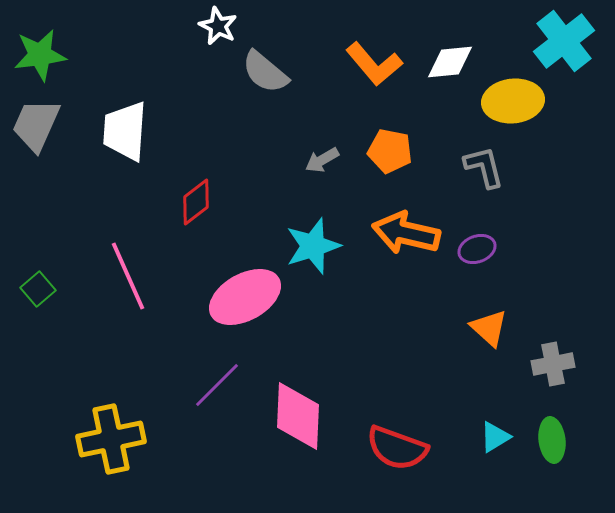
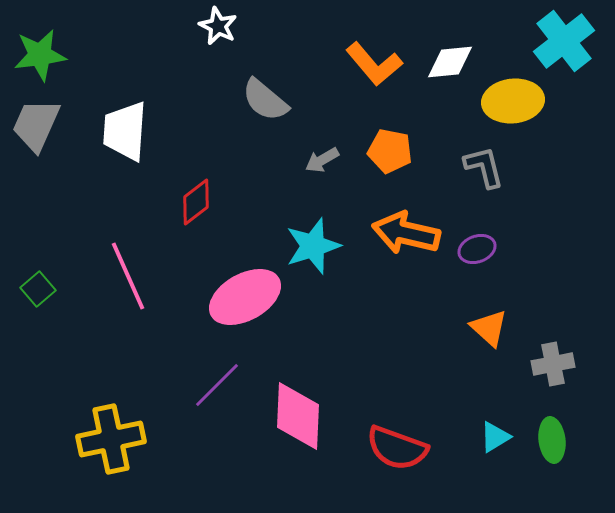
gray semicircle: moved 28 px down
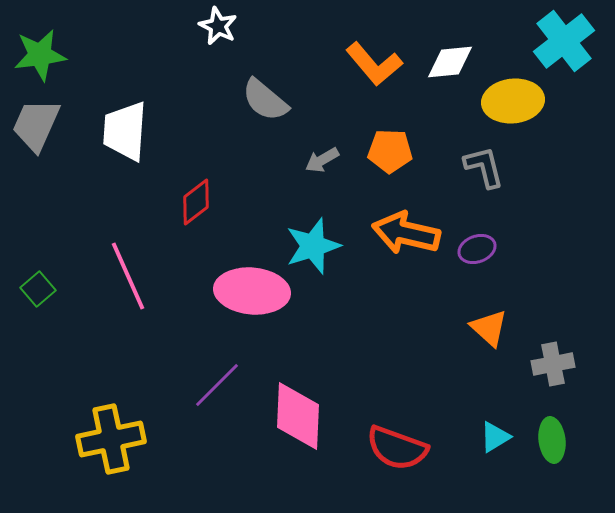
orange pentagon: rotated 9 degrees counterclockwise
pink ellipse: moved 7 px right, 6 px up; rotated 34 degrees clockwise
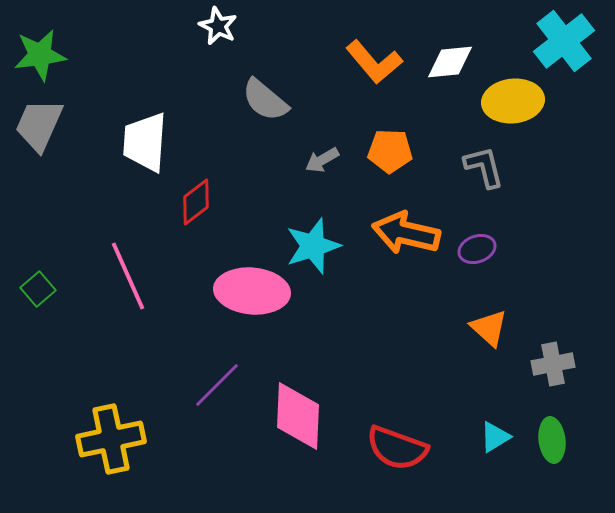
orange L-shape: moved 2 px up
gray trapezoid: moved 3 px right
white trapezoid: moved 20 px right, 11 px down
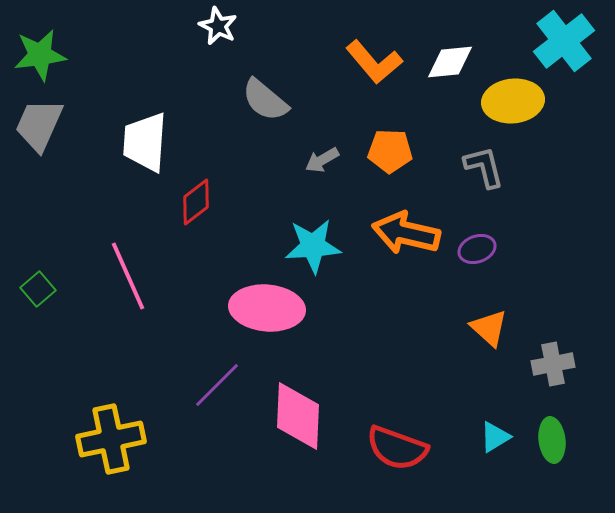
cyan star: rotated 14 degrees clockwise
pink ellipse: moved 15 px right, 17 px down
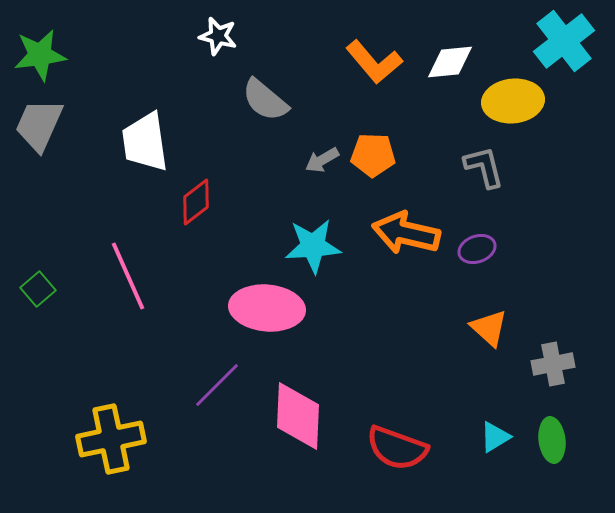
white star: moved 10 px down; rotated 12 degrees counterclockwise
white trapezoid: rotated 12 degrees counterclockwise
orange pentagon: moved 17 px left, 4 px down
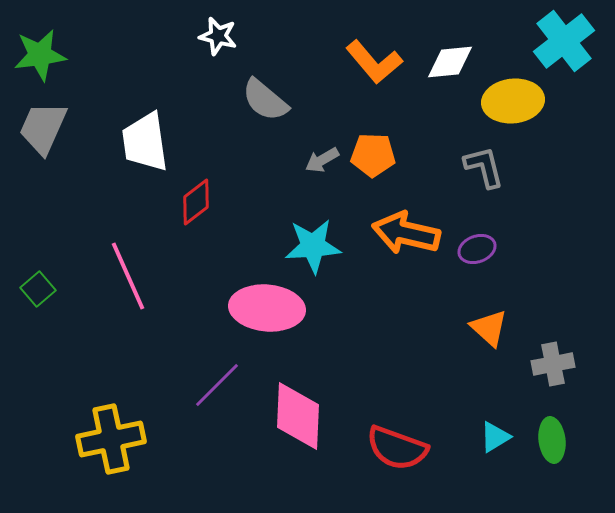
gray trapezoid: moved 4 px right, 3 px down
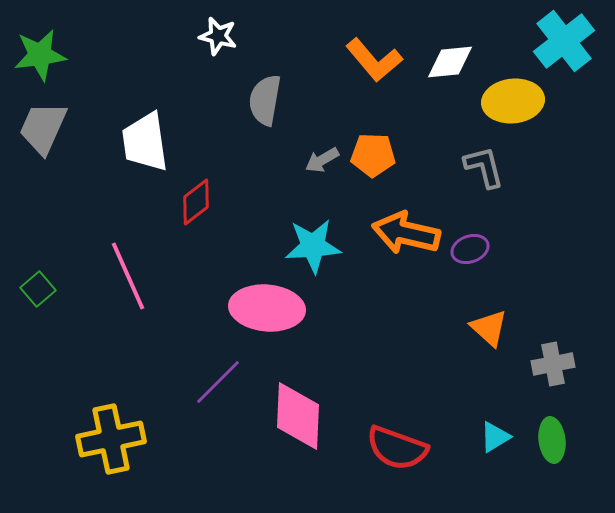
orange L-shape: moved 2 px up
gray semicircle: rotated 60 degrees clockwise
purple ellipse: moved 7 px left
purple line: moved 1 px right, 3 px up
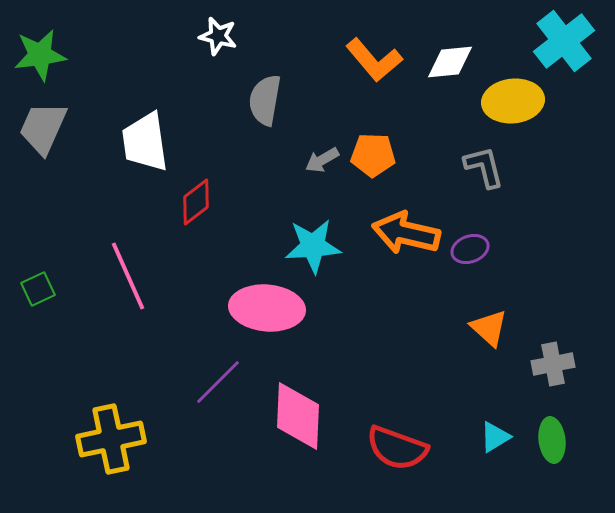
green square: rotated 16 degrees clockwise
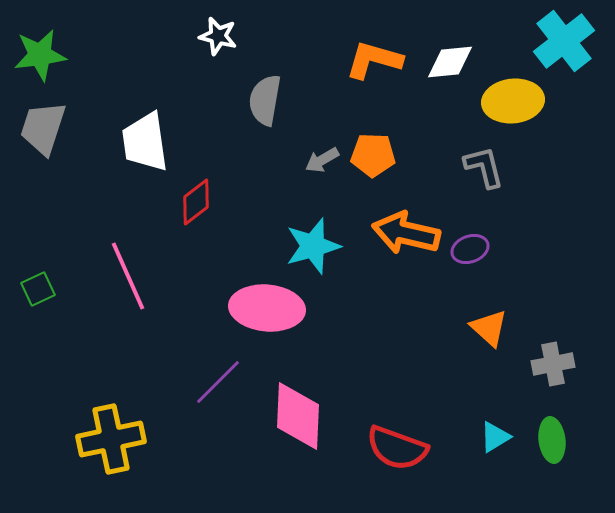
orange L-shape: rotated 146 degrees clockwise
gray trapezoid: rotated 6 degrees counterclockwise
cyan star: rotated 12 degrees counterclockwise
